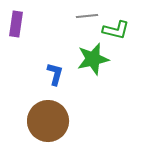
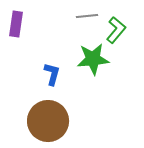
green L-shape: rotated 64 degrees counterclockwise
green star: rotated 8 degrees clockwise
blue L-shape: moved 3 px left
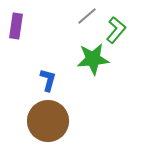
gray line: rotated 35 degrees counterclockwise
purple rectangle: moved 2 px down
blue L-shape: moved 4 px left, 6 px down
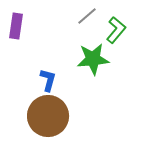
brown circle: moved 5 px up
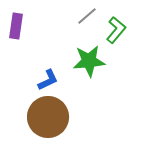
green star: moved 4 px left, 2 px down
blue L-shape: rotated 50 degrees clockwise
brown circle: moved 1 px down
